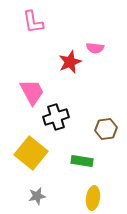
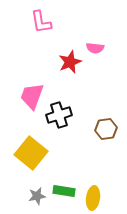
pink L-shape: moved 8 px right
pink trapezoid: moved 4 px down; rotated 132 degrees counterclockwise
black cross: moved 3 px right, 2 px up
green rectangle: moved 18 px left, 30 px down
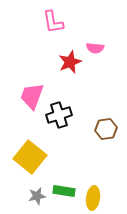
pink L-shape: moved 12 px right
yellow square: moved 1 px left, 4 px down
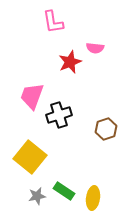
brown hexagon: rotated 10 degrees counterclockwise
green rectangle: rotated 25 degrees clockwise
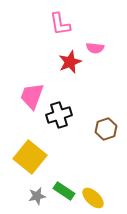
pink L-shape: moved 7 px right, 2 px down
yellow ellipse: rotated 55 degrees counterclockwise
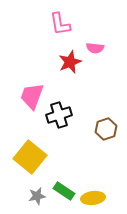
yellow ellipse: rotated 50 degrees counterclockwise
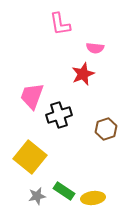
red star: moved 13 px right, 12 px down
